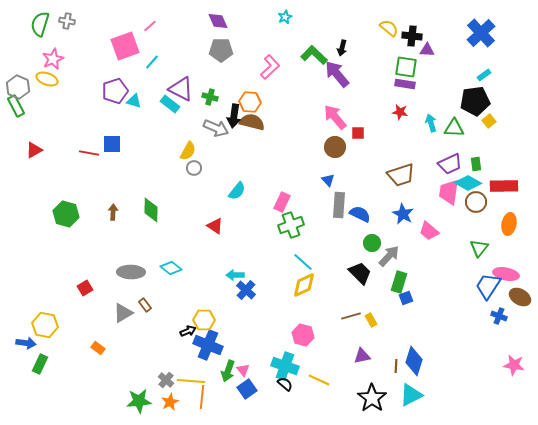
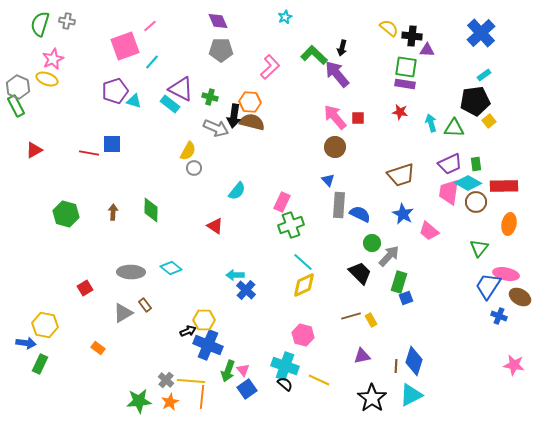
red square at (358, 133): moved 15 px up
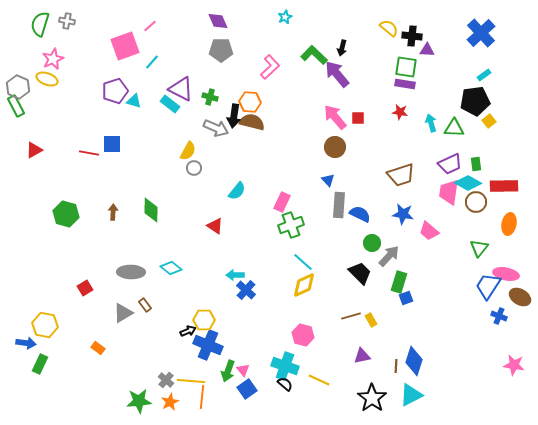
blue star at (403, 214): rotated 20 degrees counterclockwise
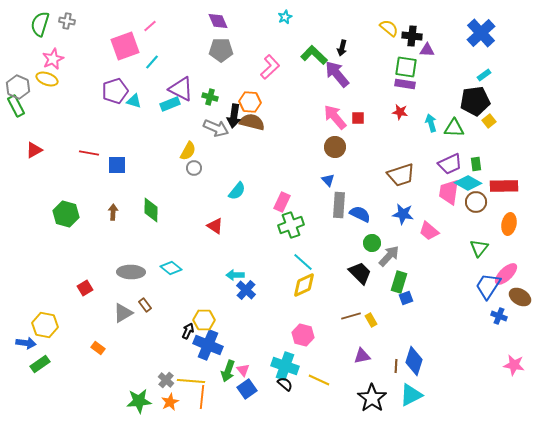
cyan rectangle at (170, 104): rotated 60 degrees counterclockwise
blue square at (112, 144): moved 5 px right, 21 px down
pink ellipse at (506, 274): rotated 55 degrees counterclockwise
black arrow at (188, 331): rotated 42 degrees counterclockwise
green rectangle at (40, 364): rotated 30 degrees clockwise
